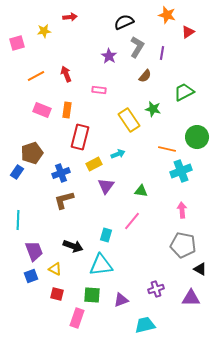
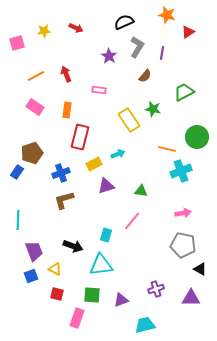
red arrow at (70, 17): moved 6 px right, 11 px down; rotated 32 degrees clockwise
pink rectangle at (42, 110): moved 7 px left, 3 px up; rotated 12 degrees clockwise
purple triangle at (106, 186): rotated 36 degrees clockwise
pink arrow at (182, 210): moved 1 px right, 3 px down; rotated 84 degrees clockwise
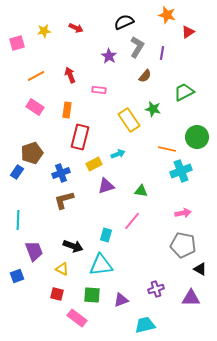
red arrow at (66, 74): moved 4 px right, 1 px down
yellow triangle at (55, 269): moved 7 px right
blue square at (31, 276): moved 14 px left
pink rectangle at (77, 318): rotated 72 degrees counterclockwise
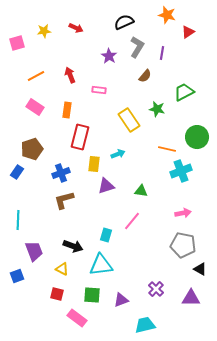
green star at (153, 109): moved 4 px right
brown pentagon at (32, 153): moved 4 px up
yellow rectangle at (94, 164): rotated 56 degrees counterclockwise
purple cross at (156, 289): rotated 28 degrees counterclockwise
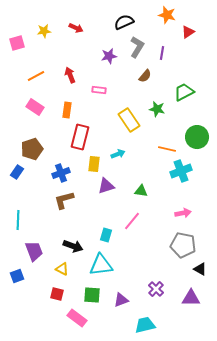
purple star at (109, 56): rotated 28 degrees clockwise
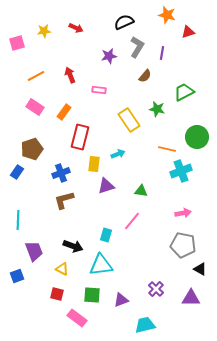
red triangle at (188, 32): rotated 16 degrees clockwise
orange rectangle at (67, 110): moved 3 px left, 2 px down; rotated 28 degrees clockwise
